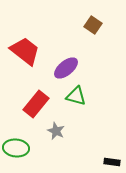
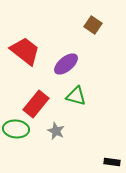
purple ellipse: moved 4 px up
green ellipse: moved 19 px up
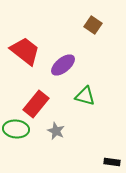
purple ellipse: moved 3 px left, 1 px down
green triangle: moved 9 px right
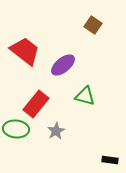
gray star: rotated 18 degrees clockwise
black rectangle: moved 2 px left, 2 px up
